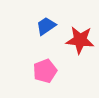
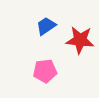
pink pentagon: rotated 15 degrees clockwise
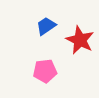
red star: rotated 20 degrees clockwise
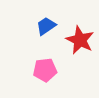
pink pentagon: moved 1 px up
